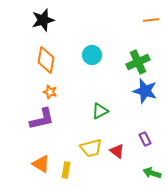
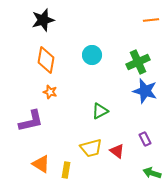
purple L-shape: moved 11 px left, 2 px down
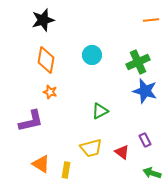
purple rectangle: moved 1 px down
red triangle: moved 5 px right, 1 px down
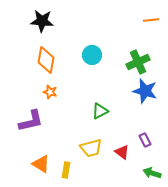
black star: moved 1 px left, 1 px down; rotated 20 degrees clockwise
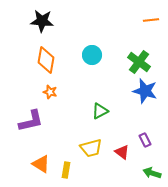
green cross: moved 1 px right; rotated 30 degrees counterclockwise
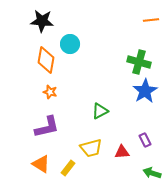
cyan circle: moved 22 px left, 11 px up
green cross: rotated 20 degrees counterclockwise
blue star: rotated 25 degrees clockwise
purple L-shape: moved 16 px right, 6 px down
red triangle: rotated 42 degrees counterclockwise
yellow rectangle: moved 2 px right, 2 px up; rotated 28 degrees clockwise
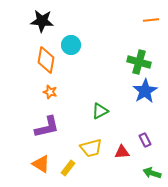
cyan circle: moved 1 px right, 1 px down
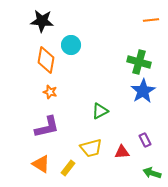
blue star: moved 2 px left
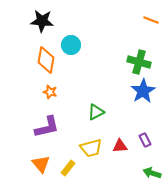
orange line: rotated 28 degrees clockwise
green triangle: moved 4 px left, 1 px down
red triangle: moved 2 px left, 6 px up
orange triangle: rotated 18 degrees clockwise
